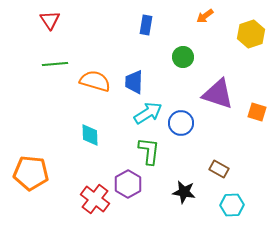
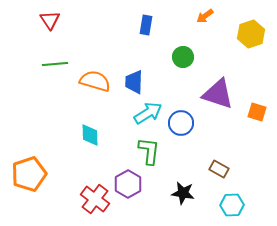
orange pentagon: moved 2 px left, 1 px down; rotated 24 degrees counterclockwise
black star: moved 1 px left, 1 px down
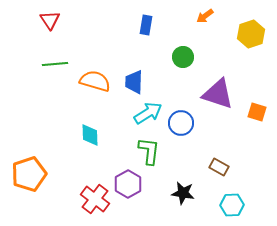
brown rectangle: moved 2 px up
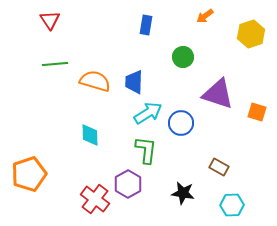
green L-shape: moved 3 px left, 1 px up
